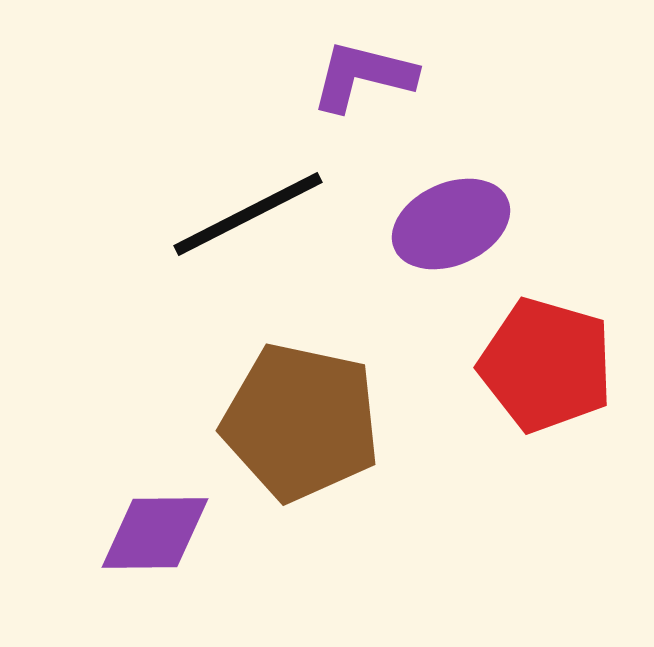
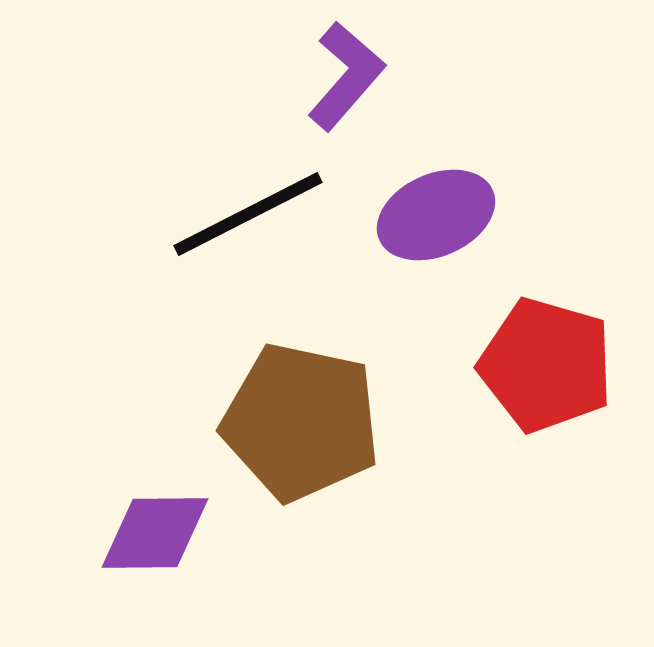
purple L-shape: moved 17 px left; rotated 117 degrees clockwise
purple ellipse: moved 15 px left, 9 px up
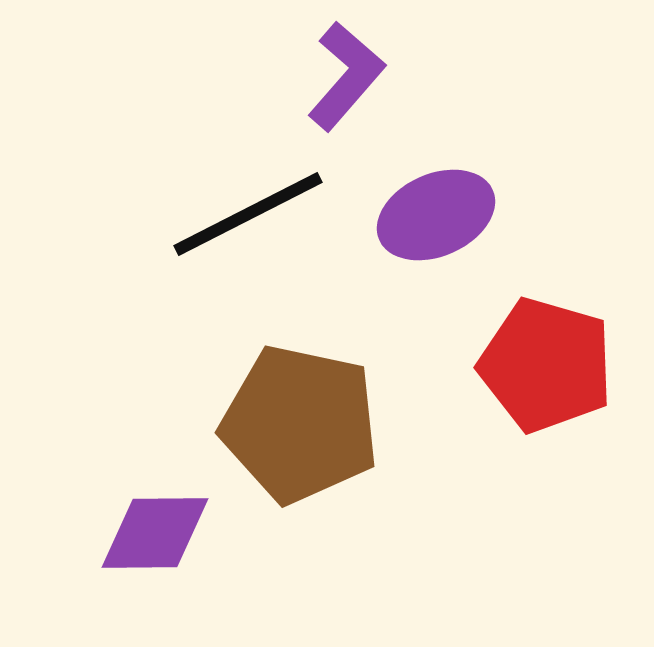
brown pentagon: moved 1 px left, 2 px down
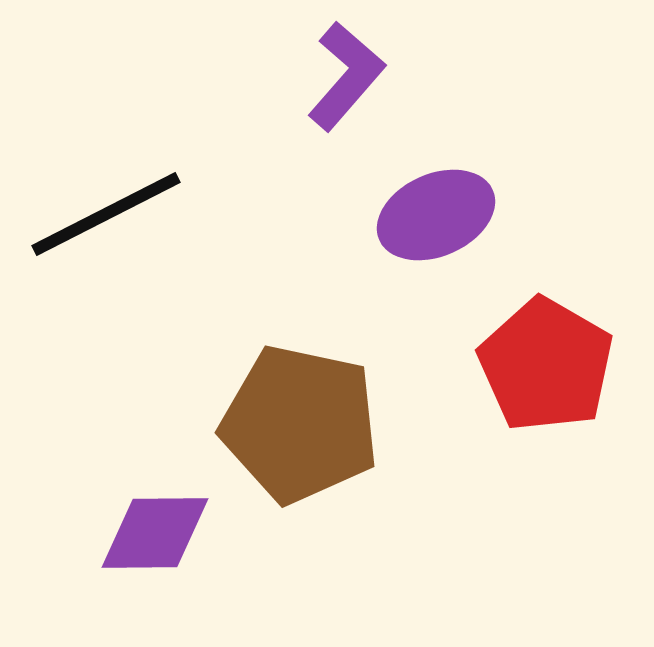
black line: moved 142 px left
red pentagon: rotated 14 degrees clockwise
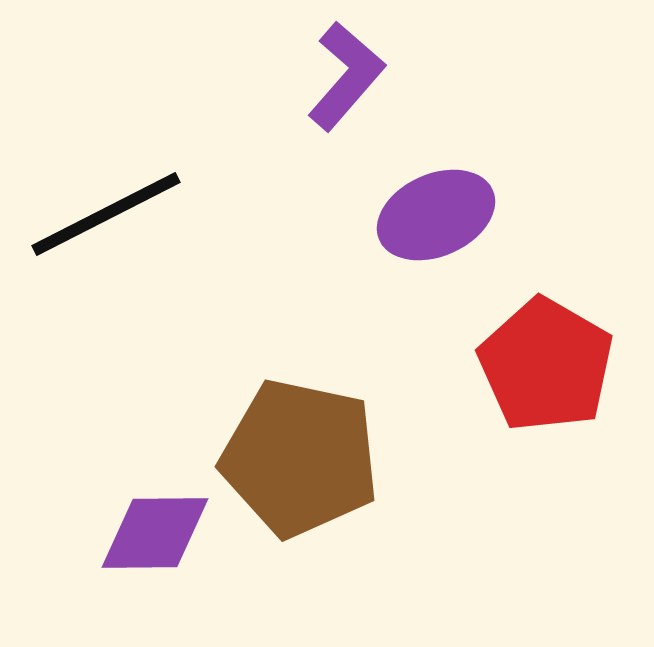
brown pentagon: moved 34 px down
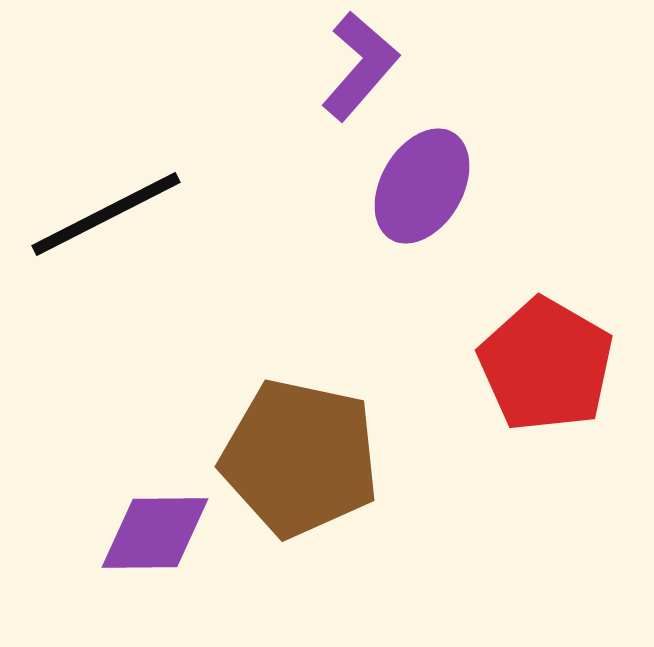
purple L-shape: moved 14 px right, 10 px up
purple ellipse: moved 14 px left, 29 px up; rotated 36 degrees counterclockwise
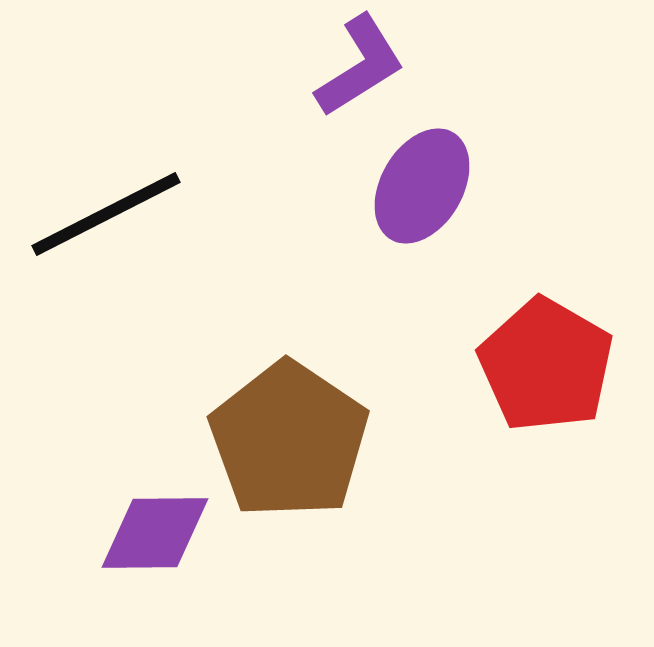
purple L-shape: rotated 17 degrees clockwise
brown pentagon: moved 11 px left, 18 px up; rotated 22 degrees clockwise
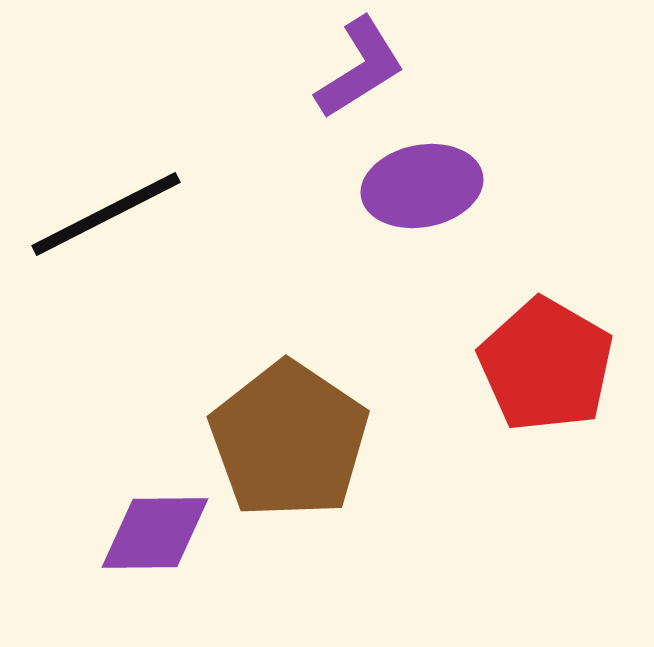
purple L-shape: moved 2 px down
purple ellipse: rotated 49 degrees clockwise
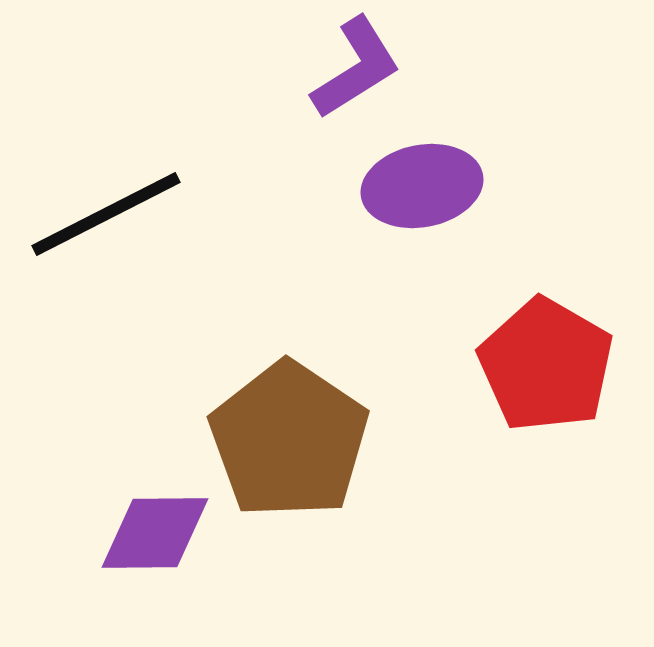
purple L-shape: moved 4 px left
